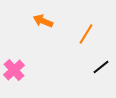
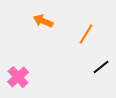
pink cross: moved 4 px right, 7 px down
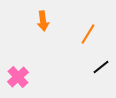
orange arrow: rotated 120 degrees counterclockwise
orange line: moved 2 px right
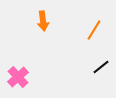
orange line: moved 6 px right, 4 px up
